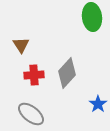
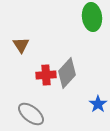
red cross: moved 12 px right
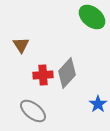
green ellipse: rotated 44 degrees counterclockwise
red cross: moved 3 px left
gray ellipse: moved 2 px right, 3 px up
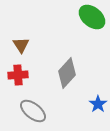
red cross: moved 25 px left
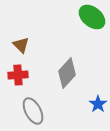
brown triangle: rotated 12 degrees counterclockwise
gray ellipse: rotated 24 degrees clockwise
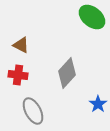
brown triangle: rotated 18 degrees counterclockwise
red cross: rotated 12 degrees clockwise
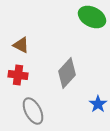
green ellipse: rotated 12 degrees counterclockwise
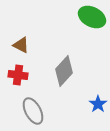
gray diamond: moved 3 px left, 2 px up
